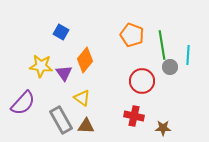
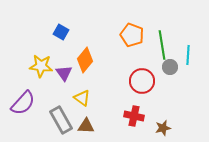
brown star: rotated 14 degrees counterclockwise
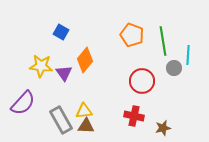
green line: moved 1 px right, 4 px up
gray circle: moved 4 px right, 1 px down
yellow triangle: moved 2 px right, 13 px down; rotated 42 degrees counterclockwise
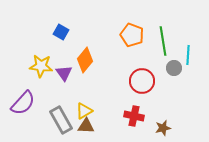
yellow triangle: rotated 24 degrees counterclockwise
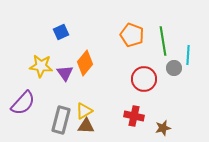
blue square: rotated 35 degrees clockwise
orange diamond: moved 3 px down
purple triangle: moved 1 px right
red circle: moved 2 px right, 2 px up
gray rectangle: rotated 44 degrees clockwise
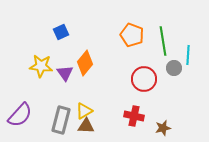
purple semicircle: moved 3 px left, 12 px down
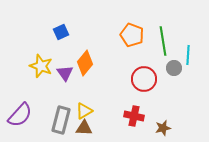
yellow star: rotated 15 degrees clockwise
brown triangle: moved 2 px left, 2 px down
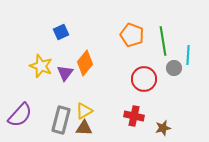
purple triangle: rotated 12 degrees clockwise
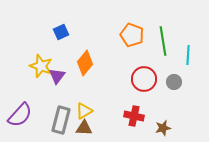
gray circle: moved 14 px down
purple triangle: moved 8 px left, 3 px down
